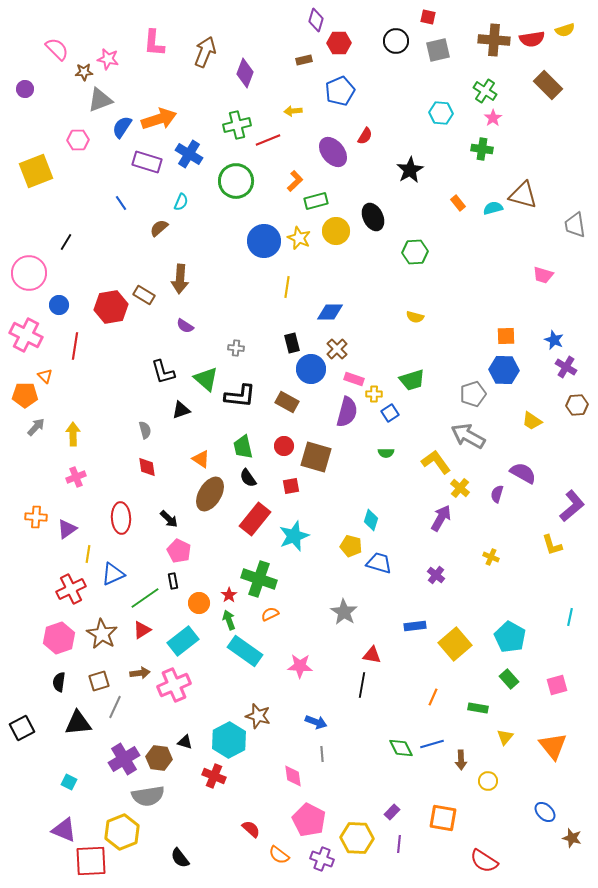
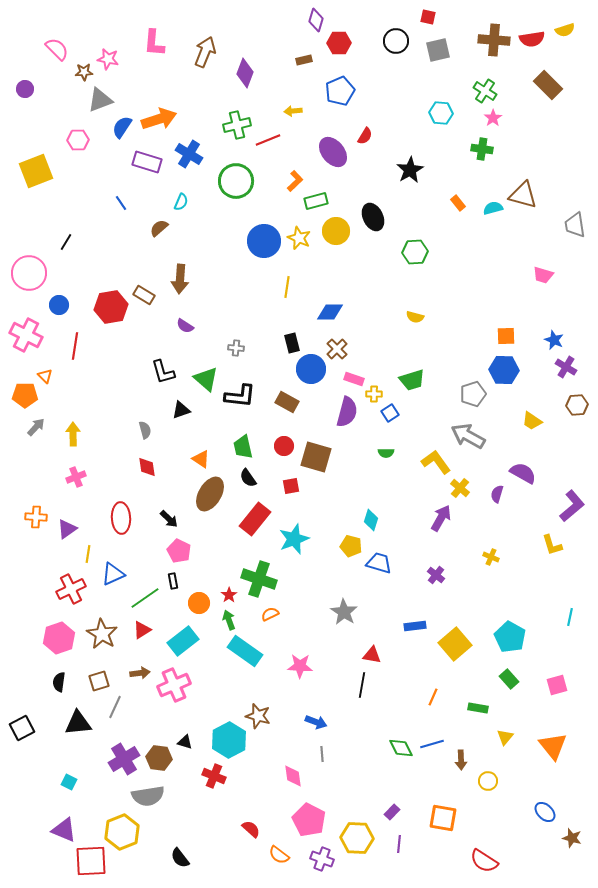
cyan star at (294, 536): moved 3 px down
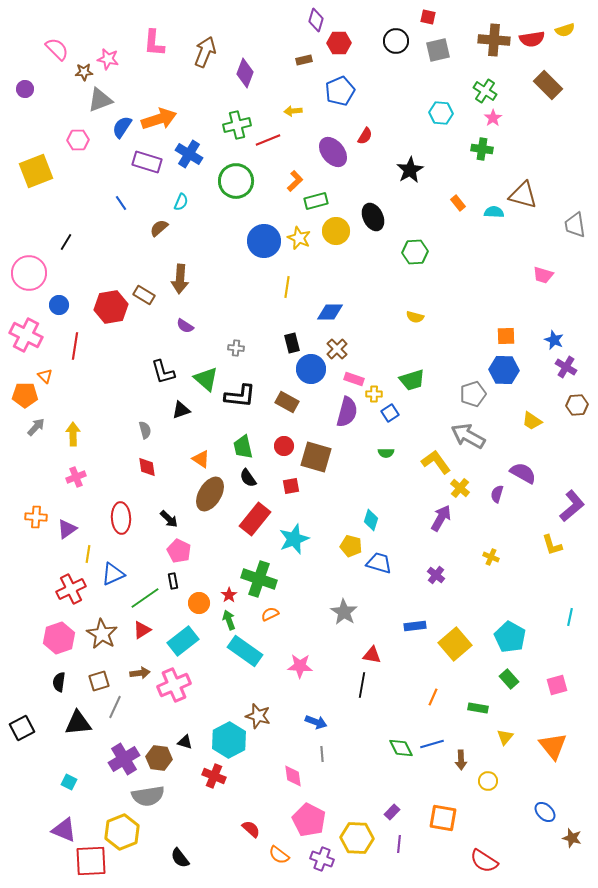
cyan semicircle at (493, 208): moved 1 px right, 4 px down; rotated 18 degrees clockwise
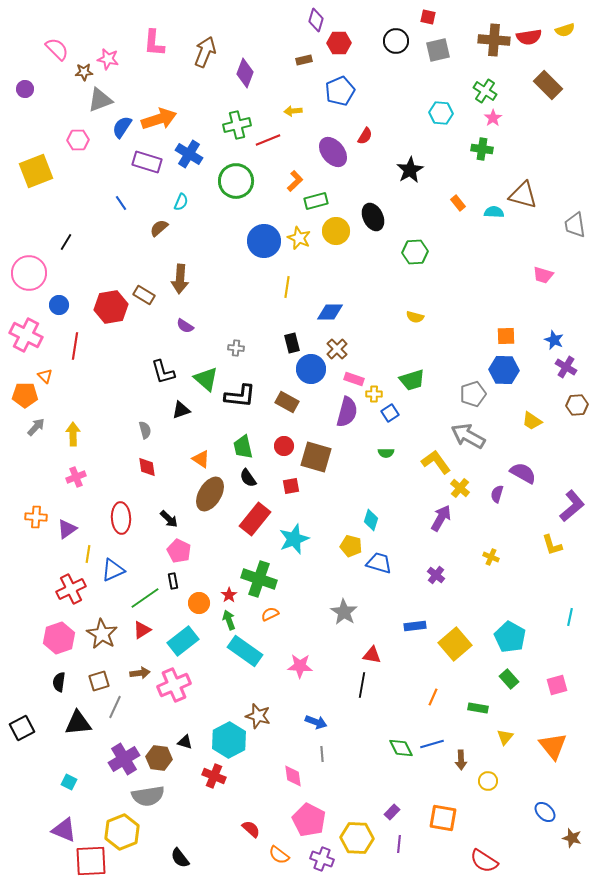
red semicircle at (532, 39): moved 3 px left, 2 px up
blue triangle at (113, 574): moved 4 px up
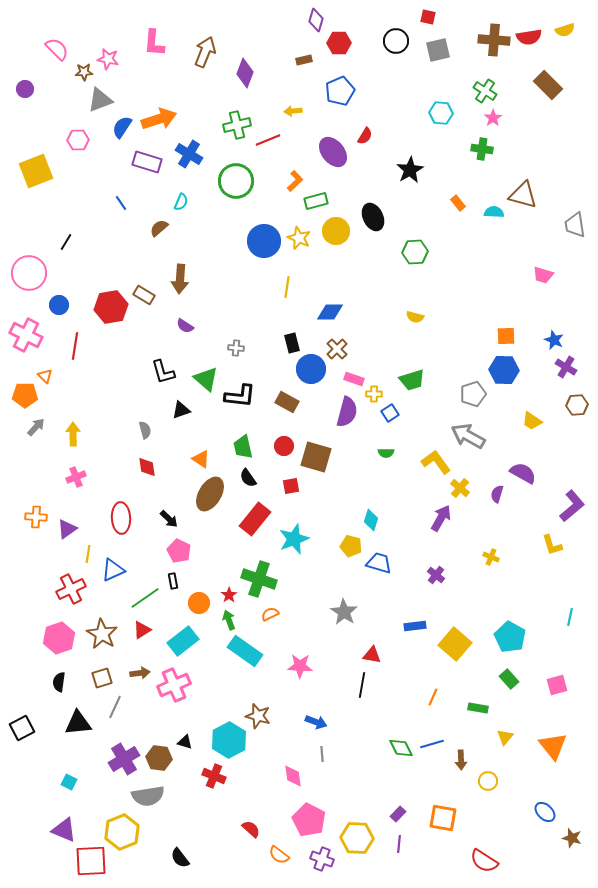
yellow square at (455, 644): rotated 8 degrees counterclockwise
brown square at (99, 681): moved 3 px right, 3 px up
purple rectangle at (392, 812): moved 6 px right, 2 px down
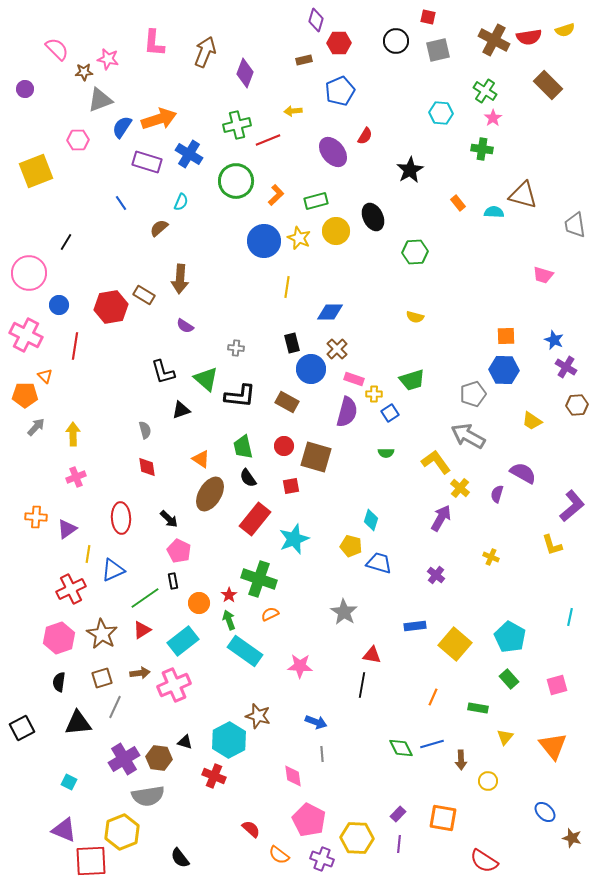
brown cross at (494, 40): rotated 24 degrees clockwise
orange L-shape at (295, 181): moved 19 px left, 14 px down
